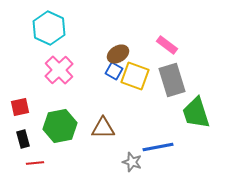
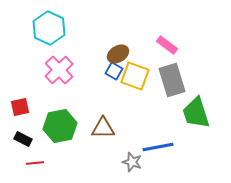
black rectangle: rotated 48 degrees counterclockwise
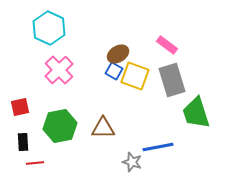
black rectangle: moved 3 px down; rotated 60 degrees clockwise
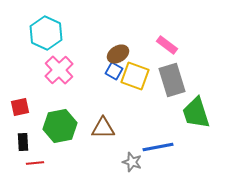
cyan hexagon: moved 3 px left, 5 px down
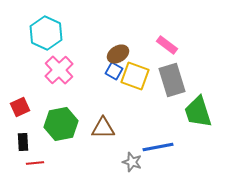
red square: rotated 12 degrees counterclockwise
green trapezoid: moved 2 px right, 1 px up
green hexagon: moved 1 px right, 2 px up
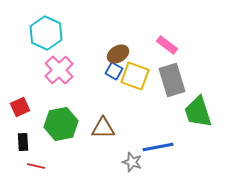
red line: moved 1 px right, 3 px down; rotated 18 degrees clockwise
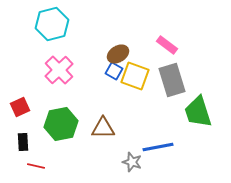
cyan hexagon: moved 6 px right, 9 px up; rotated 20 degrees clockwise
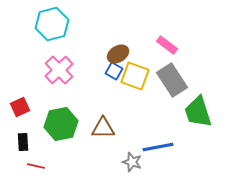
gray rectangle: rotated 16 degrees counterclockwise
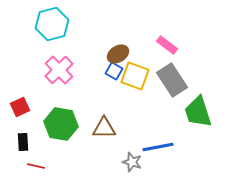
green hexagon: rotated 20 degrees clockwise
brown triangle: moved 1 px right
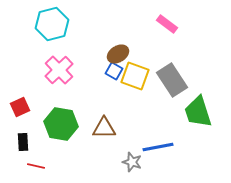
pink rectangle: moved 21 px up
